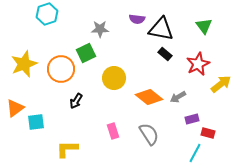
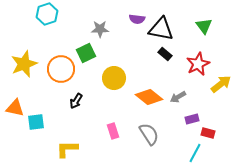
orange triangle: rotated 48 degrees clockwise
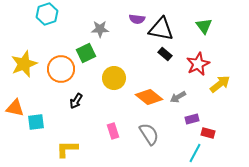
yellow arrow: moved 1 px left
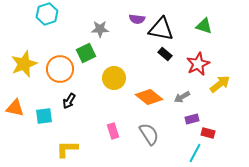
green triangle: rotated 36 degrees counterclockwise
orange circle: moved 1 px left
gray arrow: moved 4 px right
black arrow: moved 7 px left
cyan square: moved 8 px right, 6 px up
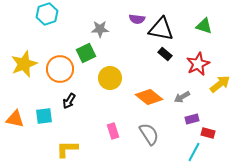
yellow circle: moved 4 px left
orange triangle: moved 11 px down
cyan line: moved 1 px left, 1 px up
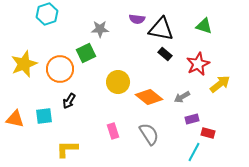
yellow circle: moved 8 px right, 4 px down
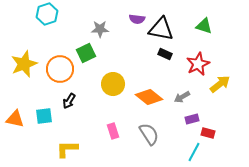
black rectangle: rotated 16 degrees counterclockwise
yellow circle: moved 5 px left, 2 px down
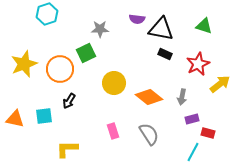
yellow circle: moved 1 px right, 1 px up
gray arrow: rotated 49 degrees counterclockwise
cyan line: moved 1 px left
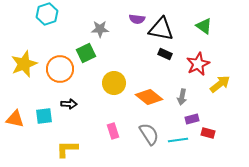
green triangle: rotated 18 degrees clockwise
black arrow: moved 3 px down; rotated 119 degrees counterclockwise
cyan line: moved 15 px left, 12 px up; rotated 54 degrees clockwise
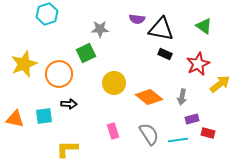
orange circle: moved 1 px left, 5 px down
